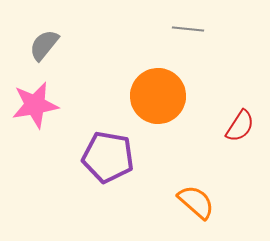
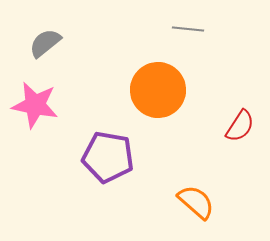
gray semicircle: moved 1 px right, 2 px up; rotated 12 degrees clockwise
orange circle: moved 6 px up
pink star: rotated 21 degrees clockwise
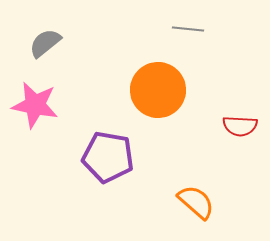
red semicircle: rotated 60 degrees clockwise
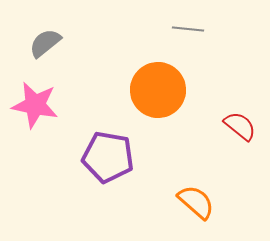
red semicircle: rotated 144 degrees counterclockwise
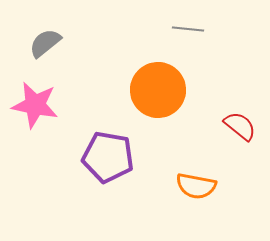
orange semicircle: moved 16 px up; rotated 150 degrees clockwise
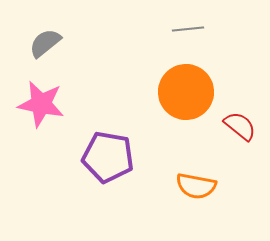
gray line: rotated 12 degrees counterclockwise
orange circle: moved 28 px right, 2 px down
pink star: moved 6 px right, 1 px up
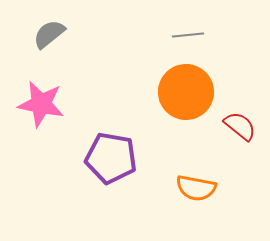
gray line: moved 6 px down
gray semicircle: moved 4 px right, 9 px up
purple pentagon: moved 3 px right, 1 px down
orange semicircle: moved 2 px down
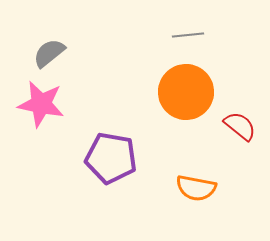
gray semicircle: moved 19 px down
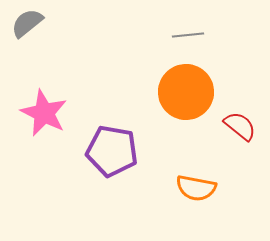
gray semicircle: moved 22 px left, 30 px up
pink star: moved 3 px right, 9 px down; rotated 15 degrees clockwise
purple pentagon: moved 1 px right, 7 px up
